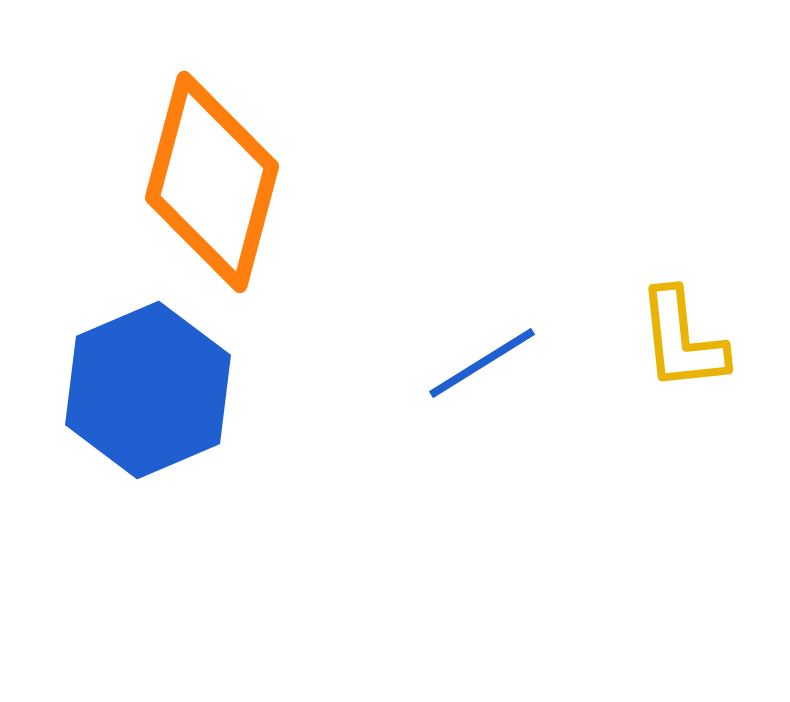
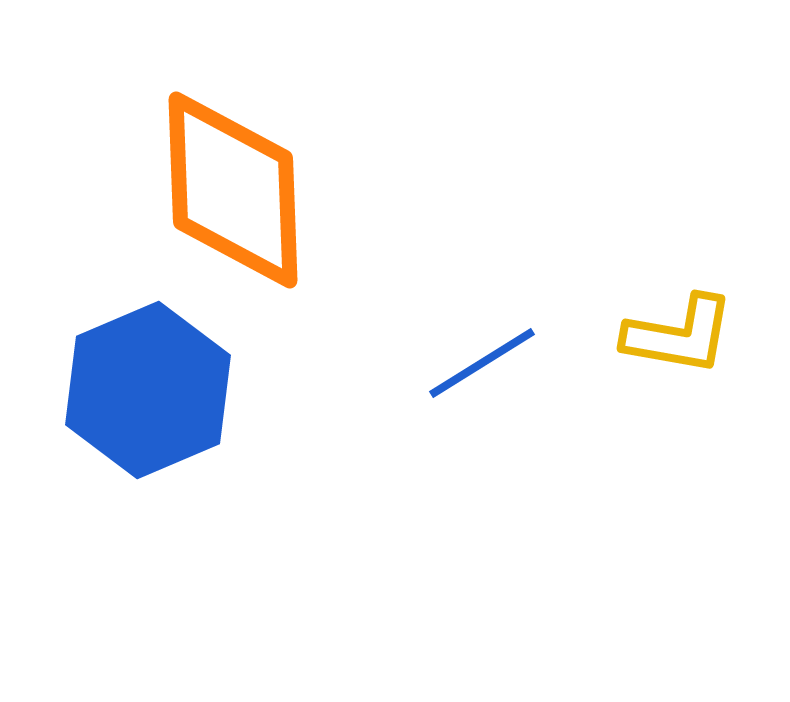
orange diamond: moved 21 px right, 8 px down; rotated 17 degrees counterclockwise
yellow L-shape: moved 3 px left, 5 px up; rotated 74 degrees counterclockwise
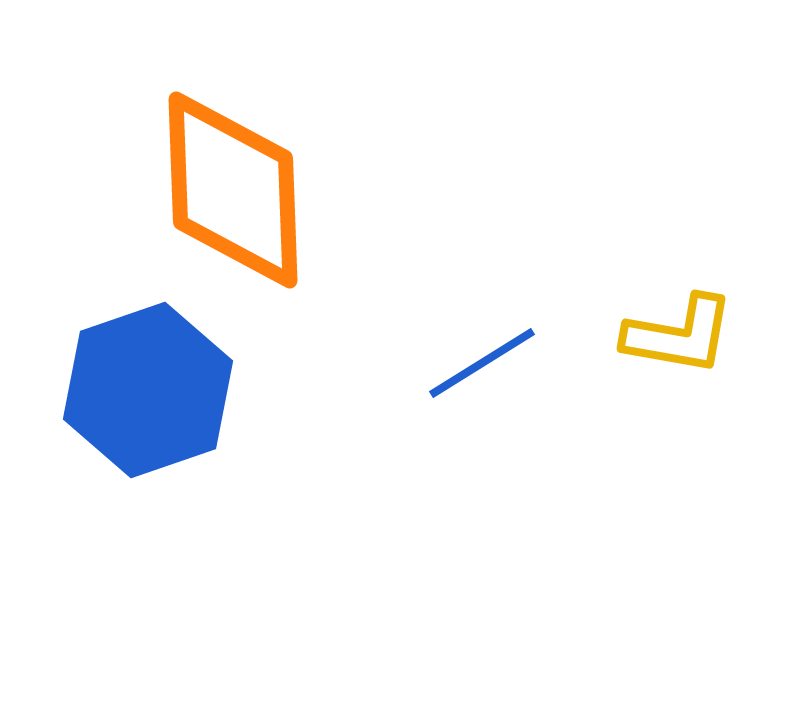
blue hexagon: rotated 4 degrees clockwise
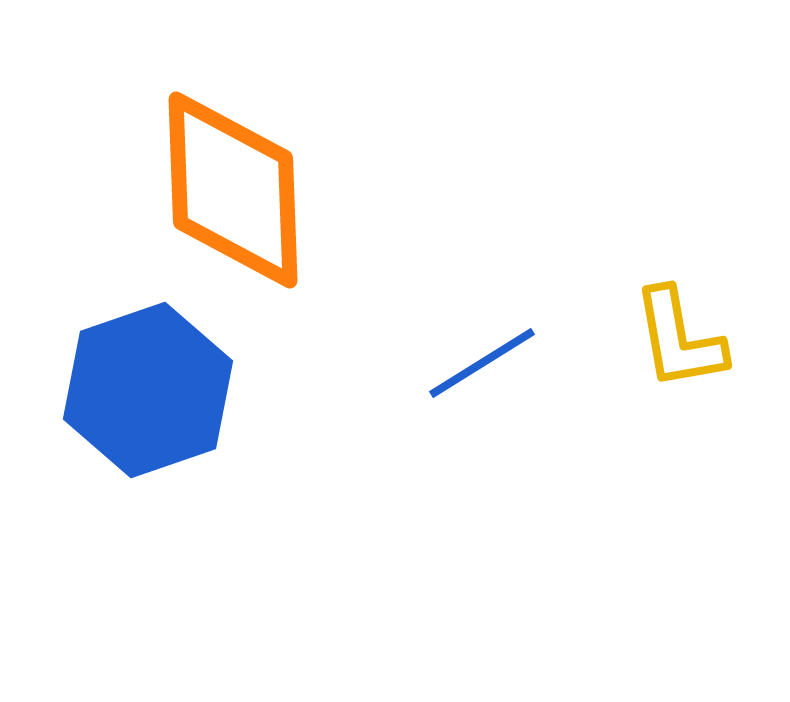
yellow L-shape: moved 4 px down; rotated 70 degrees clockwise
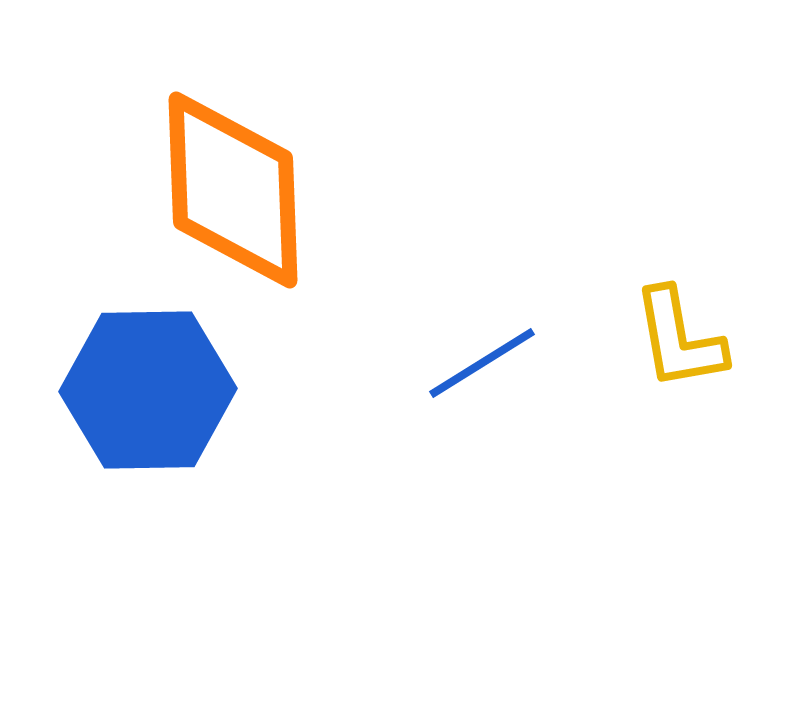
blue hexagon: rotated 18 degrees clockwise
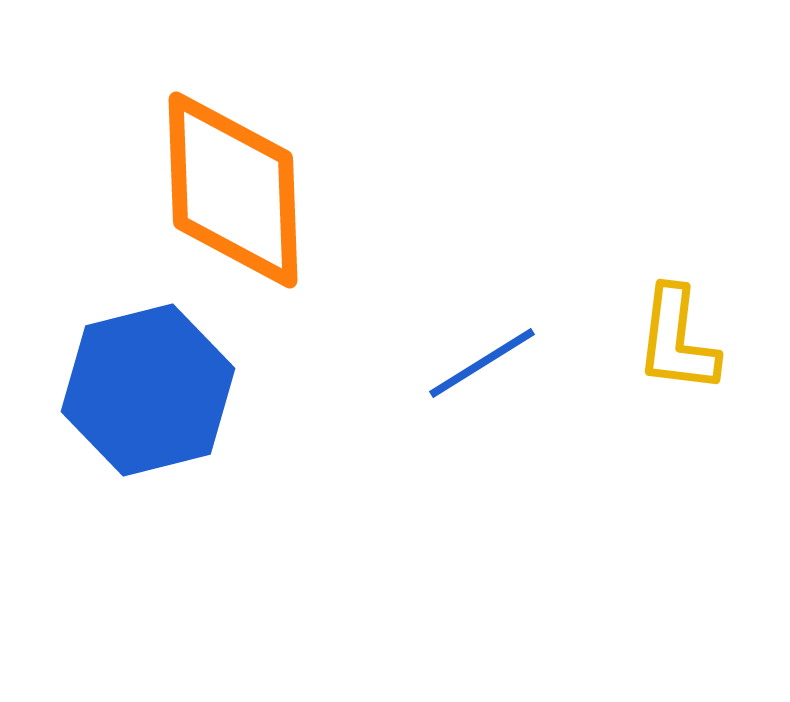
yellow L-shape: moved 2 px left, 1 px down; rotated 17 degrees clockwise
blue hexagon: rotated 13 degrees counterclockwise
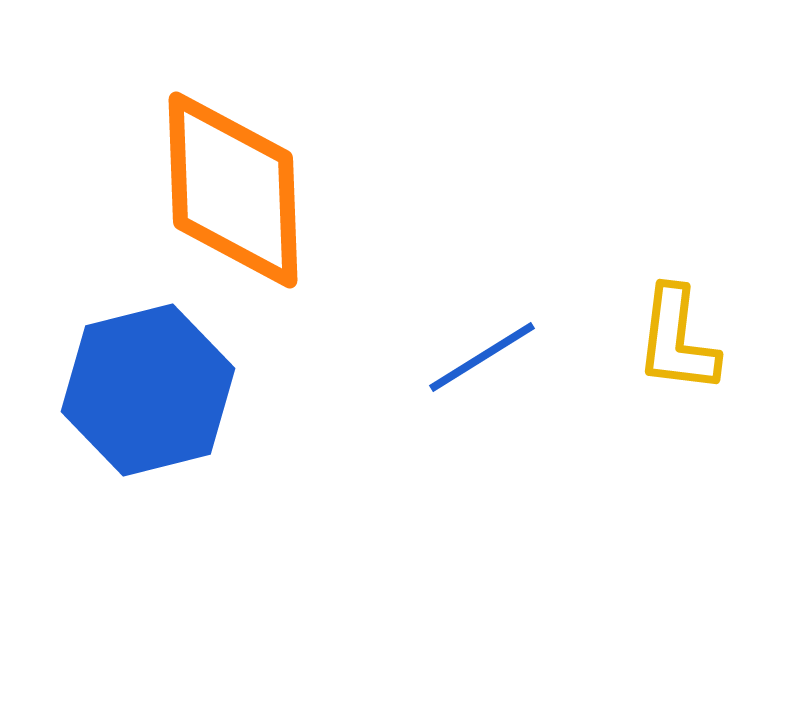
blue line: moved 6 px up
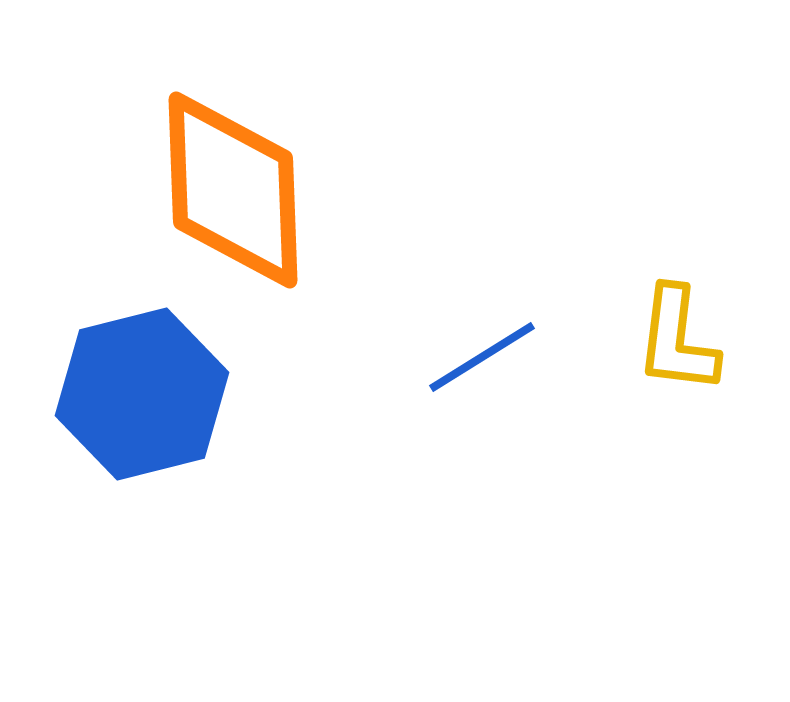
blue hexagon: moved 6 px left, 4 px down
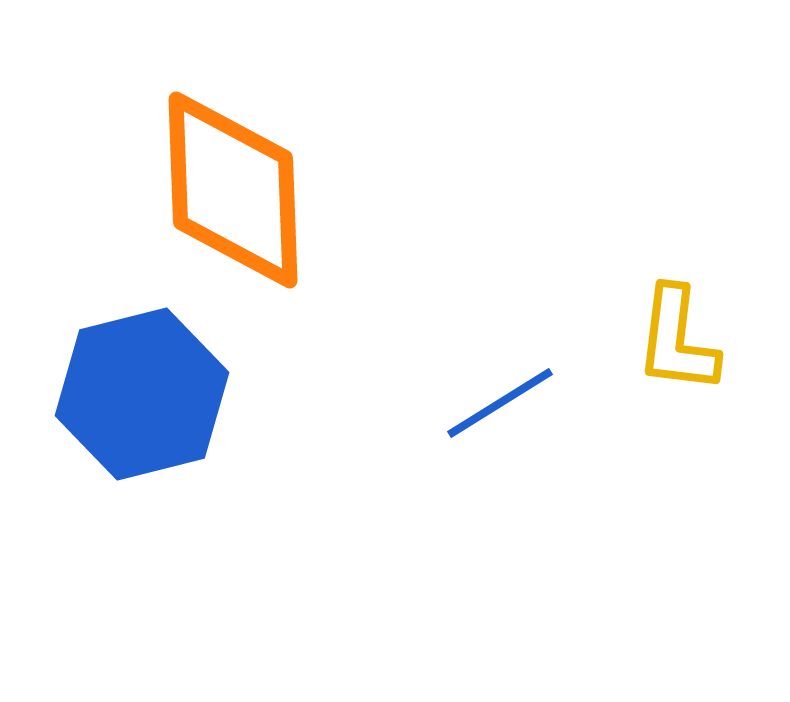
blue line: moved 18 px right, 46 px down
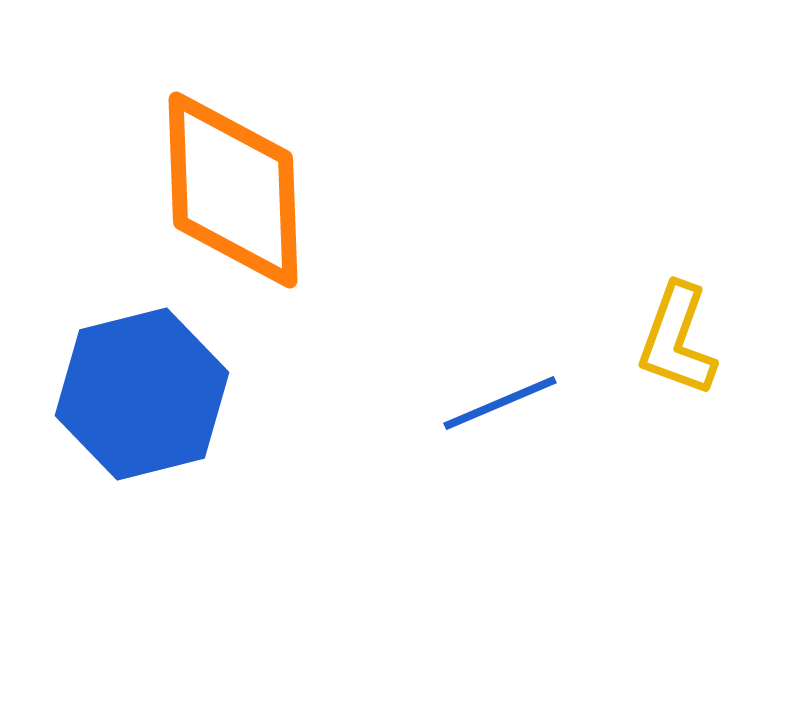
yellow L-shape: rotated 13 degrees clockwise
blue line: rotated 9 degrees clockwise
